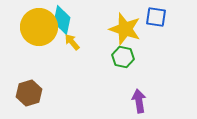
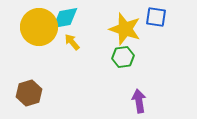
cyan diamond: moved 3 px right, 2 px up; rotated 68 degrees clockwise
green hexagon: rotated 20 degrees counterclockwise
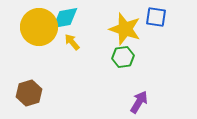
purple arrow: moved 1 px down; rotated 40 degrees clockwise
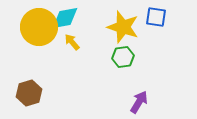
yellow star: moved 2 px left, 2 px up
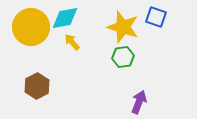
blue square: rotated 10 degrees clockwise
yellow circle: moved 8 px left
brown hexagon: moved 8 px right, 7 px up; rotated 10 degrees counterclockwise
purple arrow: rotated 10 degrees counterclockwise
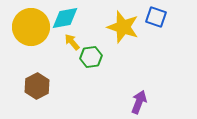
green hexagon: moved 32 px left
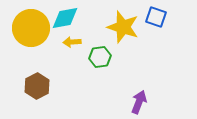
yellow circle: moved 1 px down
yellow arrow: rotated 54 degrees counterclockwise
green hexagon: moved 9 px right
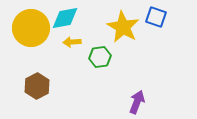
yellow star: rotated 12 degrees clockwise
purple arrow: moved 2 px left
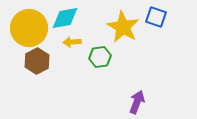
yellow circle: moved 2 px left
brown hexagon: moved 25 px up
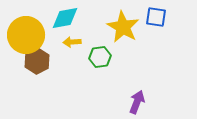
blue square: rotated 10 degrees counterclockwise
yellow circle: moved 3 px left, 7 px down
